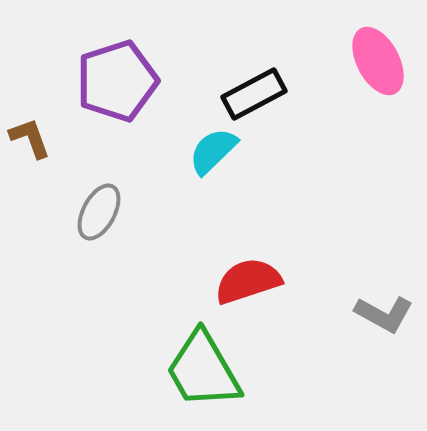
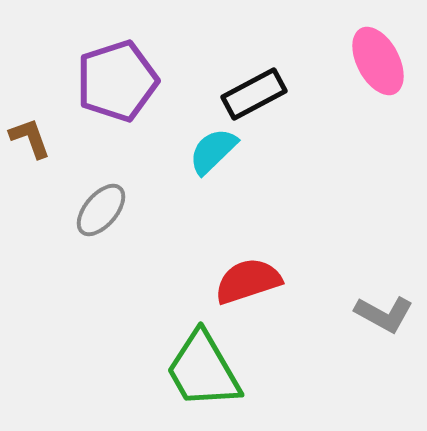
gray ellipse: moved 2 px right, 2 px up; rotated 12 degrees clockwise
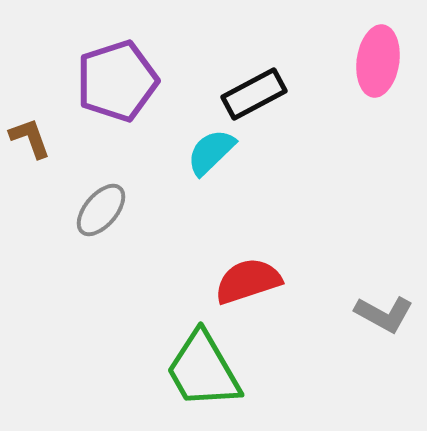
pink ellipse: rotated 36 degrees clockwise
cyan semicircle: moved 2 px left, 1 px down
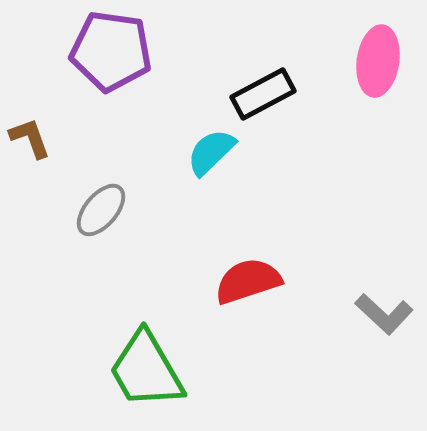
purple pentagon: moved 6 px left, 30 px up; rotated 26 degrees clockwise
black rectangle: moved 9 px right
gray L-shape: rotated 14 degrees clockwise
green trapezoid: moved 57 px left
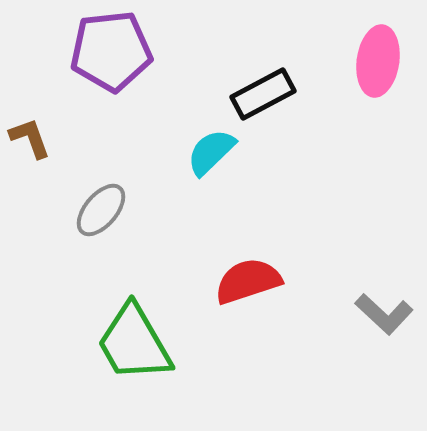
purple pentagon: rotated 14 degrees counterclockwise
green trapezoid: moved 12 px left, 27 px up
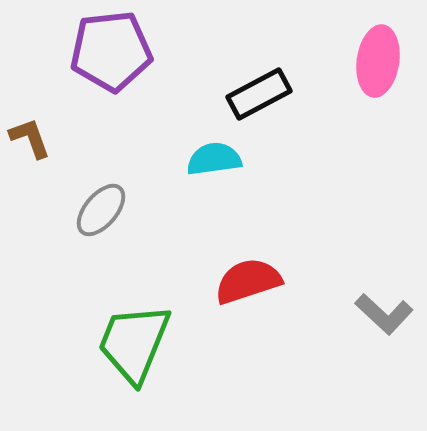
black rectangle: moved 4 px left
cyan semicircle: moved 3 px right, 7 px down; rotated 36 degrees clockwise
green trapezoid: rotated 52 degrees clockwise
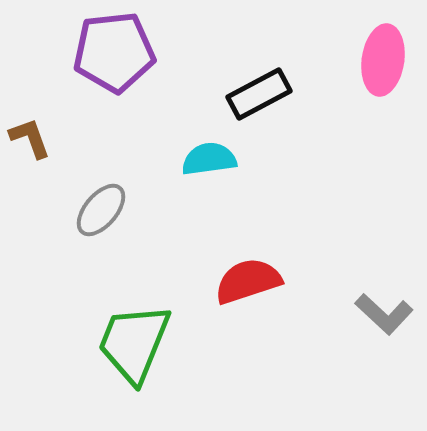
purple pentagon: moved 3 px right, 1 px down
pink ellipse: moved 5 px right, 1 px up
cyan semicircle: moved 5 px left
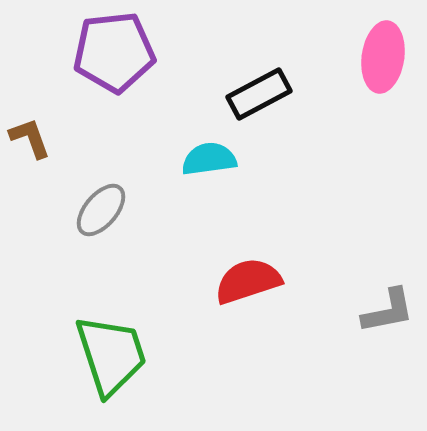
pink ellipse: moved 3 px up
gray L-shape: moved 4 px right, 3 px up; rotated 54 degrees counterclockwise
green trapezoid: moved 23 px left, 12 px down; rotated 140 degrees clockwise
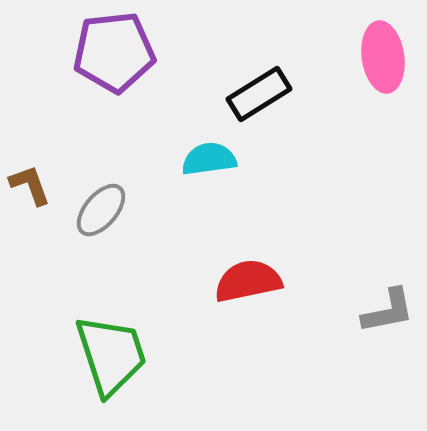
pink ellipse: rotated 16 degrees counterclockwise
black rectangle: rotated 4 degrees counterclockwise
brown L-shape: moved 47 px down
red semicircle: rotated 6 degrees clockwise
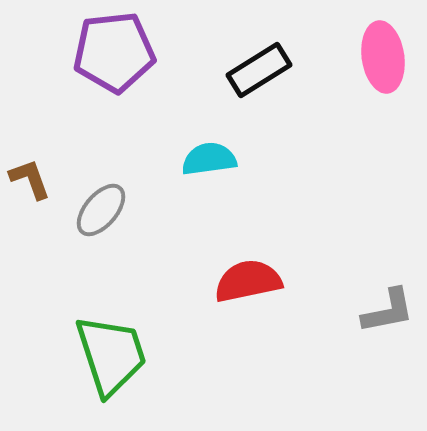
black rectangle: moved 24 px up
brown L-shape: moved 6 px up
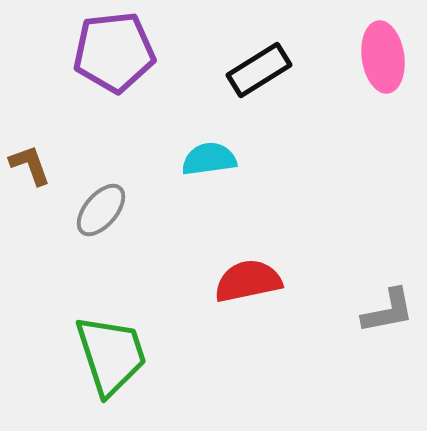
brown L-shape: moved 14 px up
